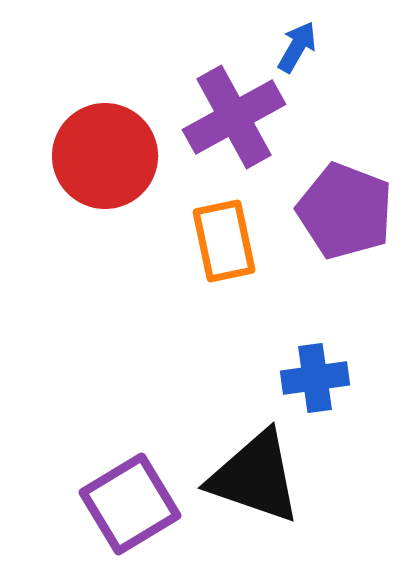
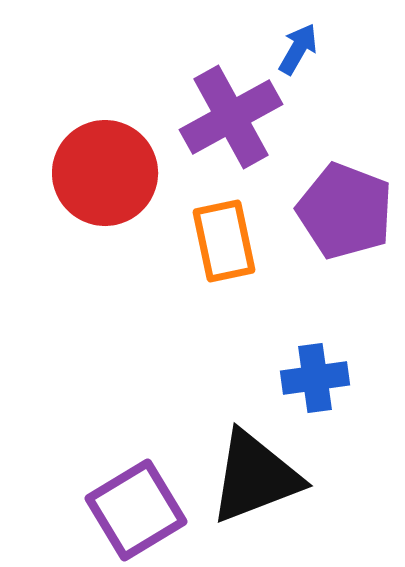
blue arrow: moved 1 px right, 2 px down
purple cross: moved 3 px left
red circle: moved 17 px down
black triangle: rotated 40 degrees counterclockwise
purple square: moved 6 px right, 6 px down
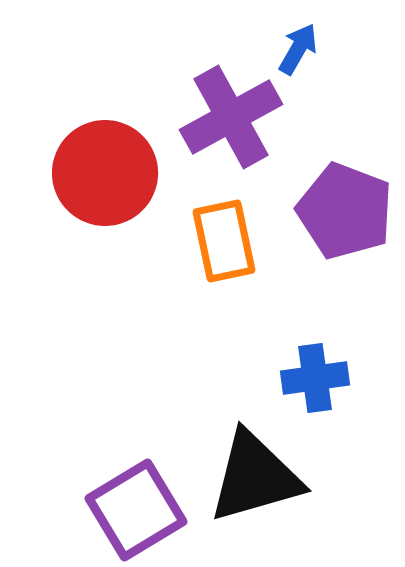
black triangle: rotated 5 degrees clockwise
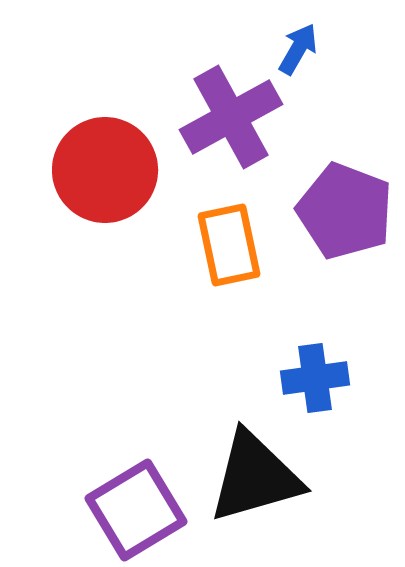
red circle: moved 3 px up
orange rectangle: moved 5 px right, 4 px down
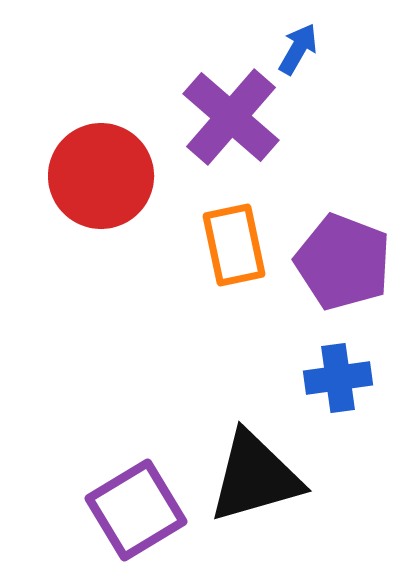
purple cross: rotated 20 degrees counterclockwise
red circle: moved 4 px left, 6 px down
purple pentagon: moved 2 px left, 51 px down
orange rectangle: moved 5 px right
blue cross: moved 23 px right
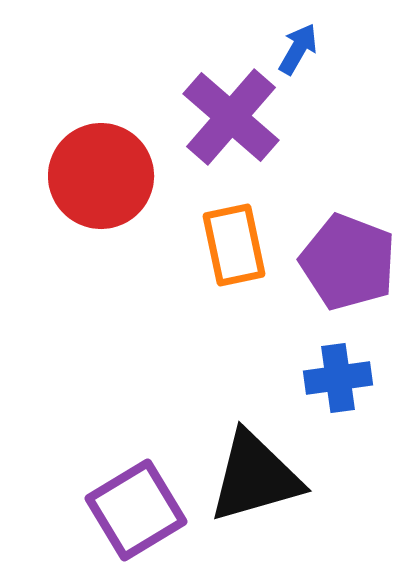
purple pentagon: moved 5 px right
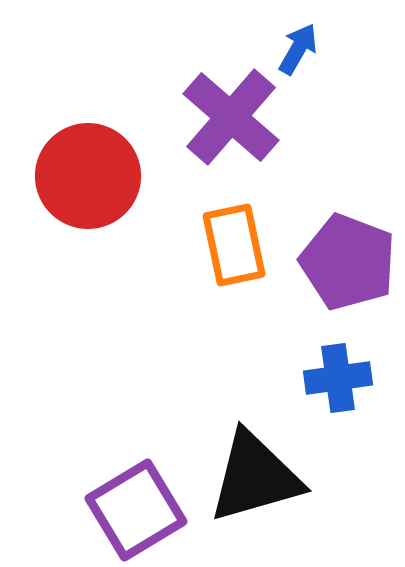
red circle: moved 13 px left
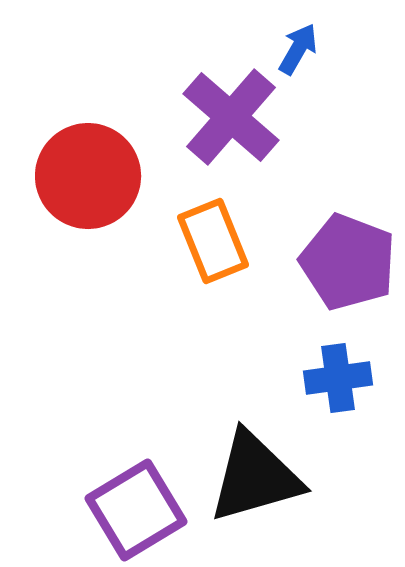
orange rectangle: moved 21 px left, 4 px up; rotated 10 degrees counterclockwise
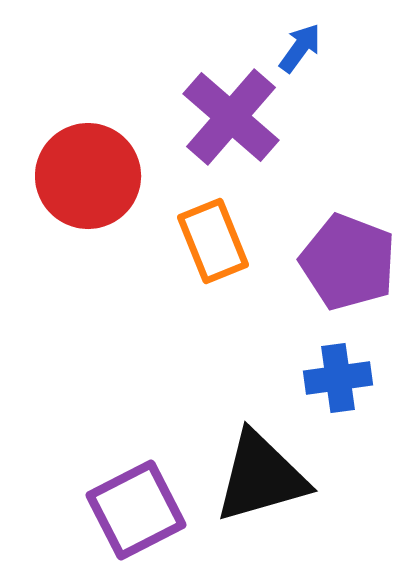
blue arrow: moved 2 px right, 1 px up; rotated 6 degrees clockwise
black triangle: moved 6 px right
purple square: rotated 4 degrees clockwise
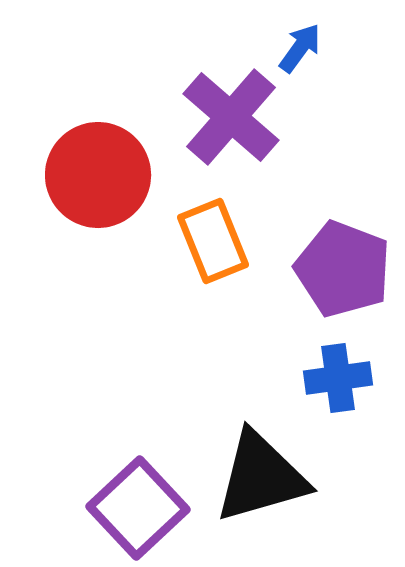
red circle: moved 10 px right, 1 px up
purple pentagon: moved 5 px left, 7 px down
purple square: moved 2 px right, 2 px up; rotated 16 degrees counterclockwise
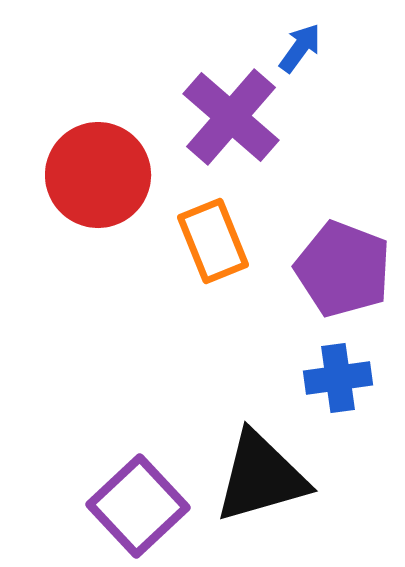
purple square: moved 2 px up
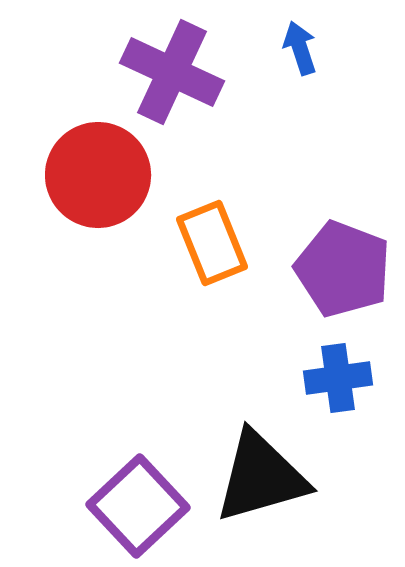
blue arrow: rotated 54 degrees counterclockwise
purple cross: moved 59 px left, 45 px up; rotated 16 degrees counterclockwise
orange rectangle: moved 1 px left, 2 px down
